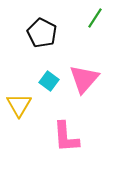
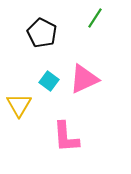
pink triangle: rotated 24 degrees clockwise
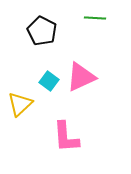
green line: rotated 60 degrees clockwise
black pentagon: moved 2 px up
pink triangle: moved 3 px left, 2 px up
yellow triangle: moved 1 px right, 1 px up; rotated 16 degrees clockwise
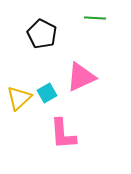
black pentagon: moved 3 px down
cyan square: moved 2 px left, 12 px down; rotated 24 degrees clockwise
yellow triangle: moved 1 px left, 6 px up
pink L-shape: moved 3 px left, 3 px up
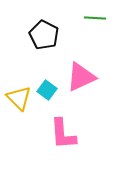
black pentagon: moved 2 px right, 1 px down
cyan square: moved 3 px up; rotated 24 degrees counterclockwise
yellow triangle: rotated 32 degrees counterclockwise
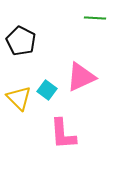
black pentagon: moved 23 px left, 6 px down
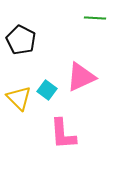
black pentagon: moved 1 px up
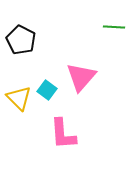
green line: moved 19 px right, 9 px down
pink triangle: rotated 24 degrees counterclockwise
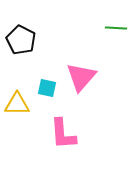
green line: moved 2 px right, 1 px down
cyan square: moved 2 px up; rotated 24 degrees counterclockwise
yellow triangle: moved 2 px left, 6 px down; rotated 44 degrees counterclockwise
